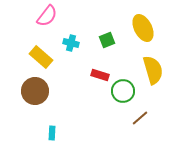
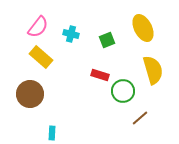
pink semicircle: moved 9 px left, 11 px down
cyan cross: moved 9 px up
brown circle: moved 5 px left, 3 px down
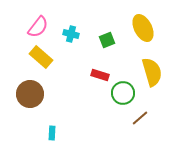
yellow semicircle: moved 1 px left, 2 px down
green circle: moved 2 px down
